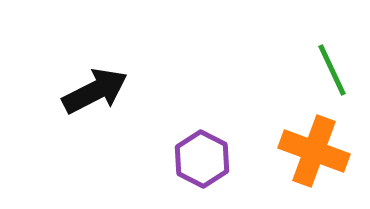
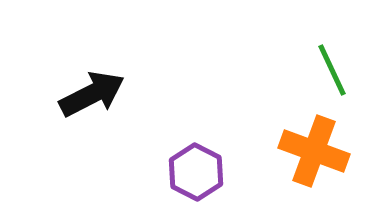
black arrow: moved 3 px left, 3 px down
purple hexagon: moved 6 px left, 13 px down
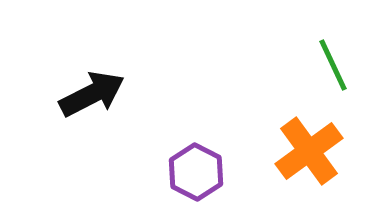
green line: moved 1 px right, 5 px up
orange cross: moved 5 px left; rotated 34 degrees clockwise
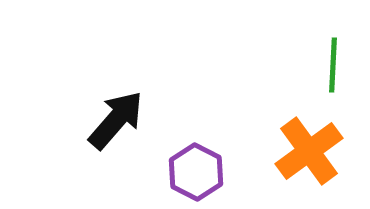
green line: rotated 28 degrees clockwise
black arrow: moved 24 px right, 26 px down; rotated 22 degrees counterclockwise
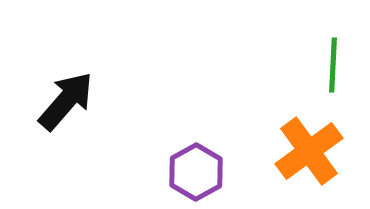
black arrow: moved 50 px left, 19 px up
purple hexagon: rotated 4 degrees clockwise
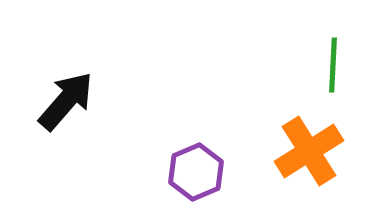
orange cross: rotated 4 degrees clockwise
purple hexagon: rotated 6 degrees clockwise
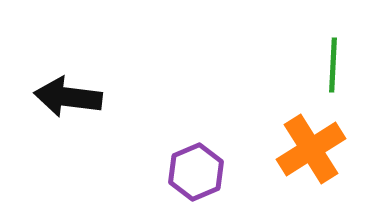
black arrow: moved 2 px right, 4 px up; rotated 124 degrees counterclockwise
orange cross: moved 2 px right, 2 px up
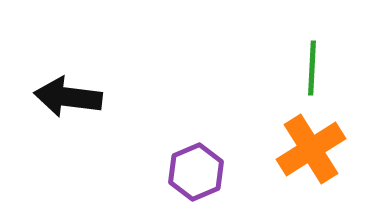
green line: moved 21 px left, 3 px down
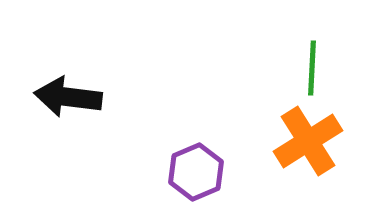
orange cross: moved 3 px left, 8 px up
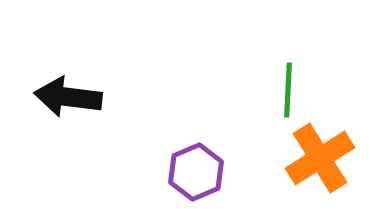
green line: moved 24 px left, 22 px down
orange cross: moved 12 px right, 17 px down
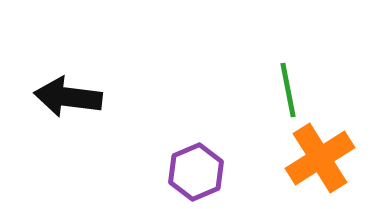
green line: rotated 14 degrees counterclockwise
